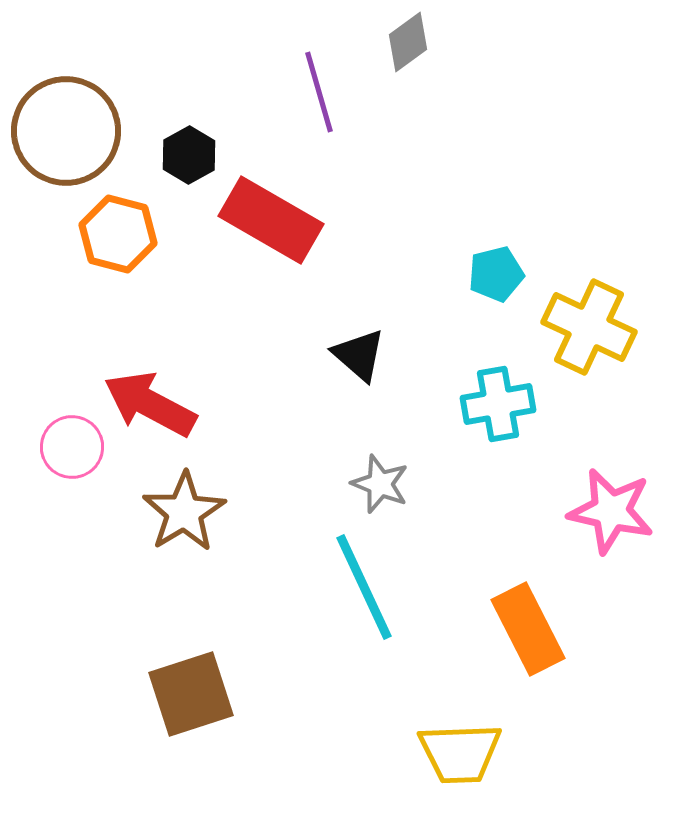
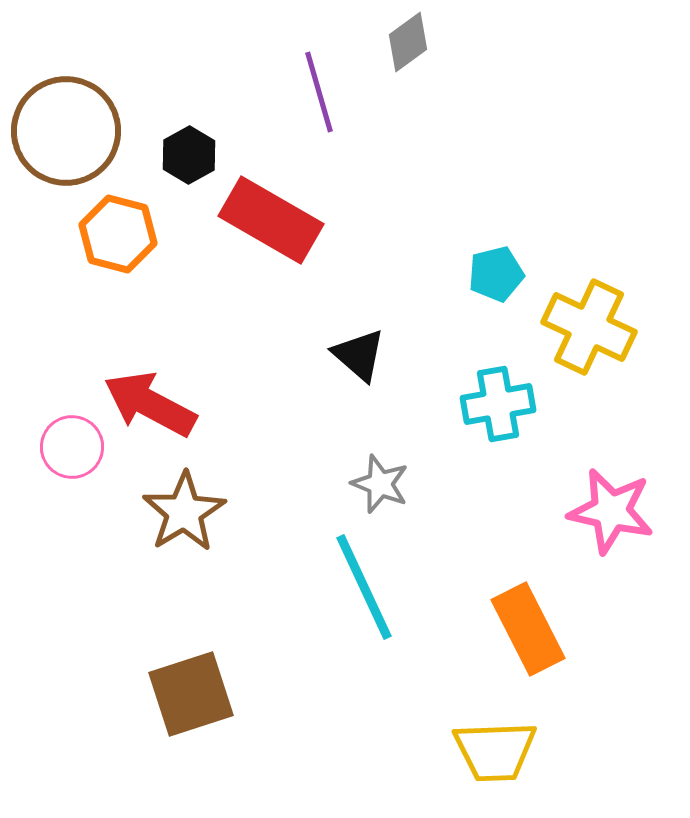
yellow trapezoid: moved 35 px right, 2 px up
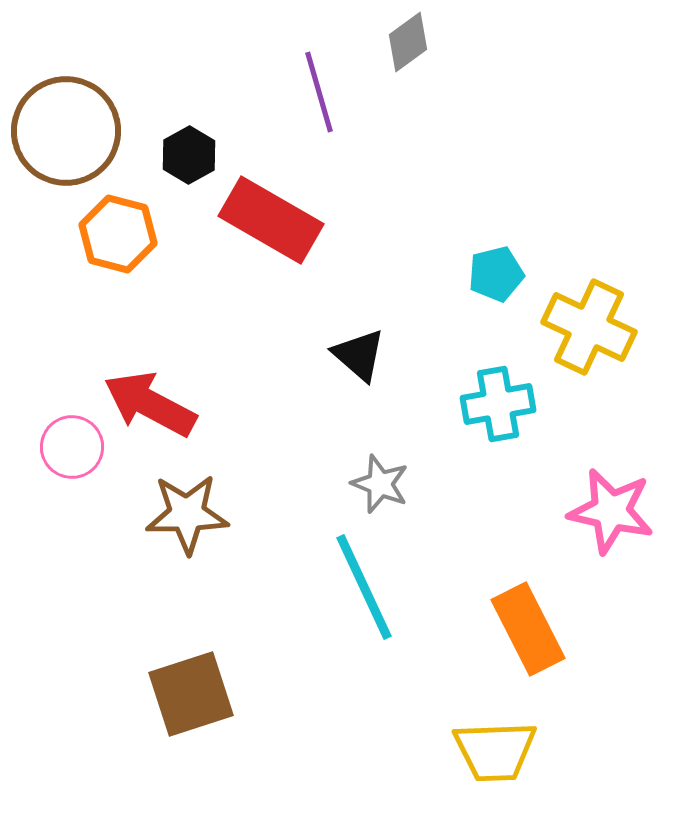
brown star: moved 3 px right, 2 px down; rotated 30 degrees clockwise
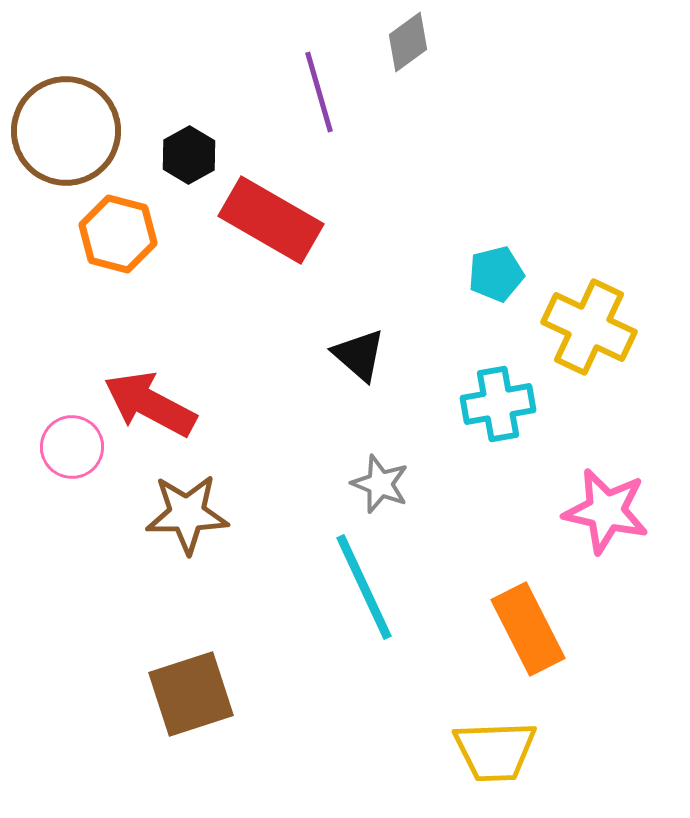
pink star: moved 5 px left
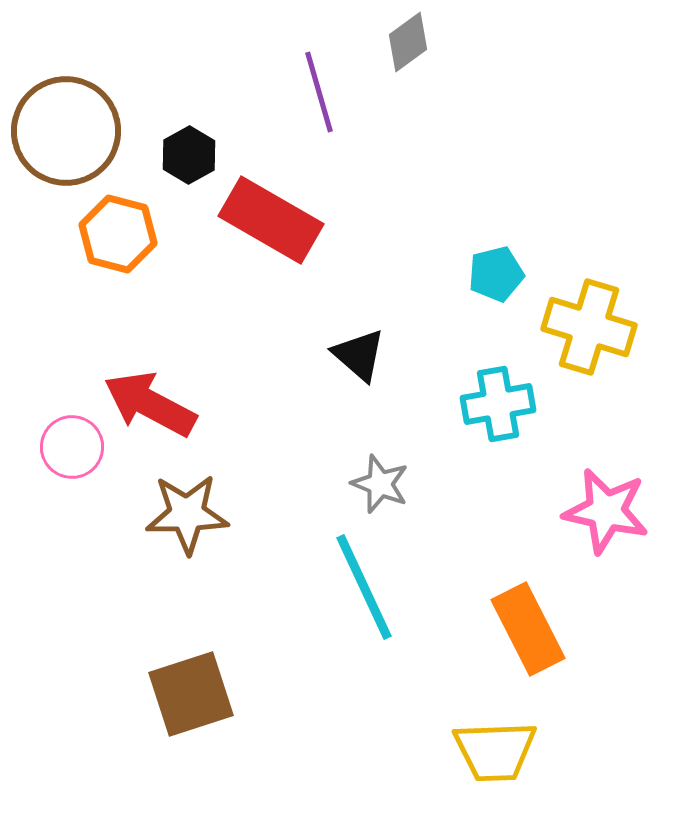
yellow cross: rotated 8 degrees counterclockwise
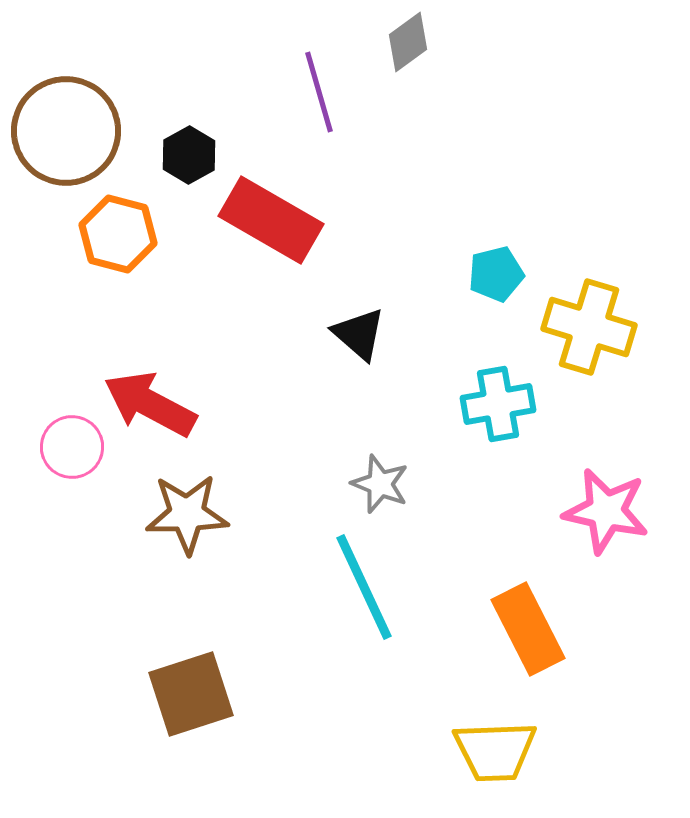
black triangle: moved 21 px up
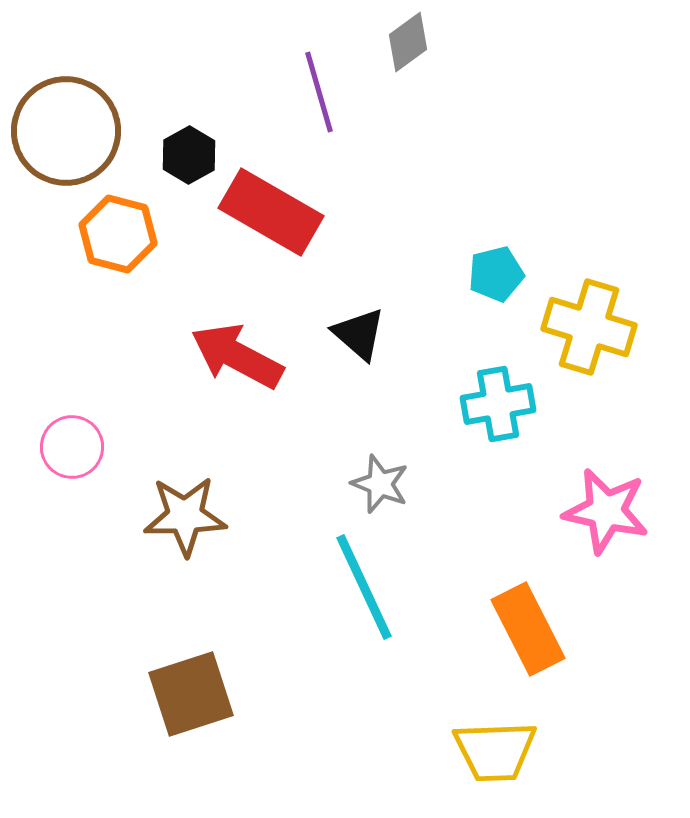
red rectangle: moved 8 px up
red arrow: moved 87 px right, 48 px up
brown star: moved 2 px left, 2 px down
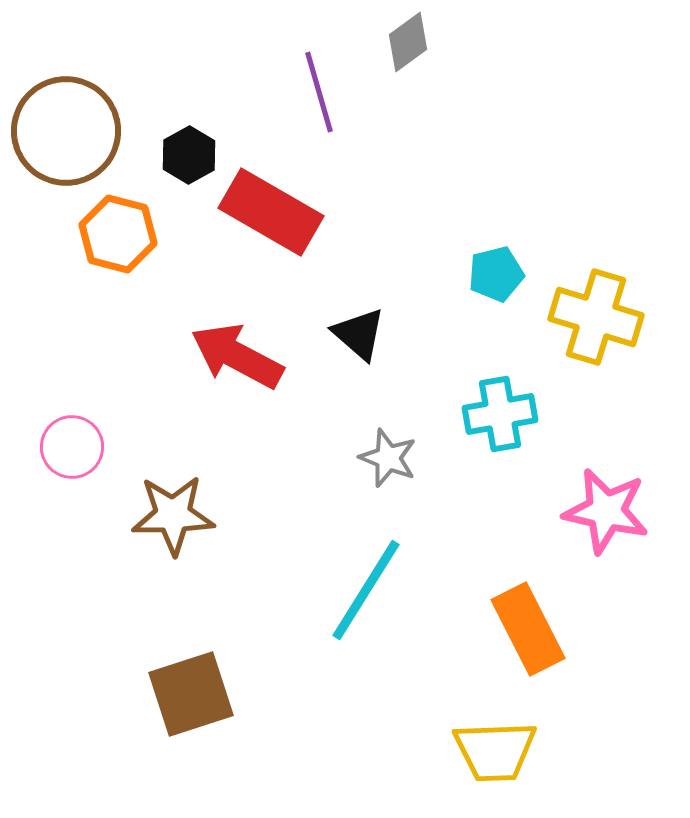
yellow cross: moved 7 px right, 10 px up
cyan cross: moved 2 px right, 10 px down
gray star: moved 8 px right, 26 px up
brown star: moved 12 px left, 1 px up
cyan line: moved 2 px right, 3 px down; rotated 57 degrees clockwise
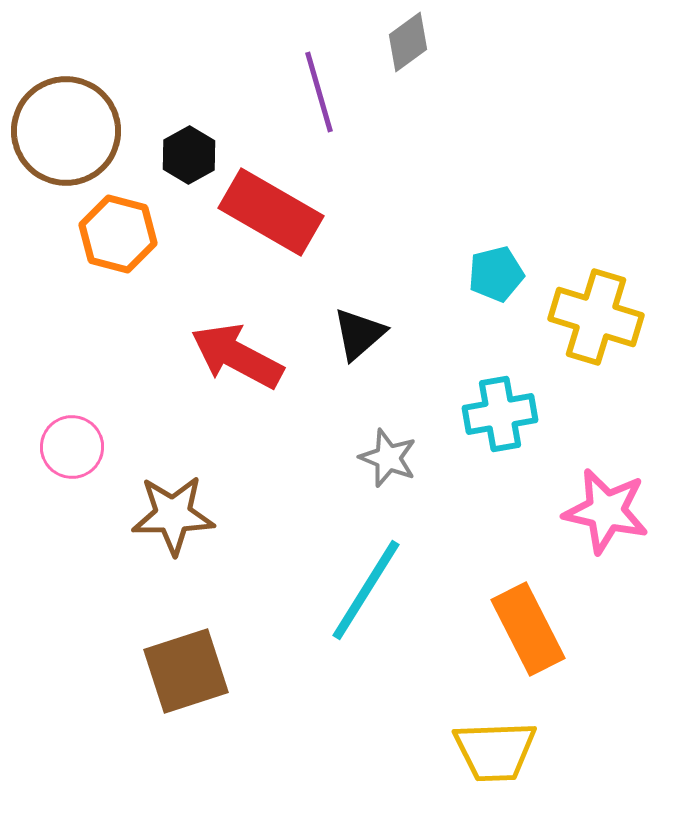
black triangle: rotated 38 degrees clockwise
brown square: moved 5 px left, 23 px up
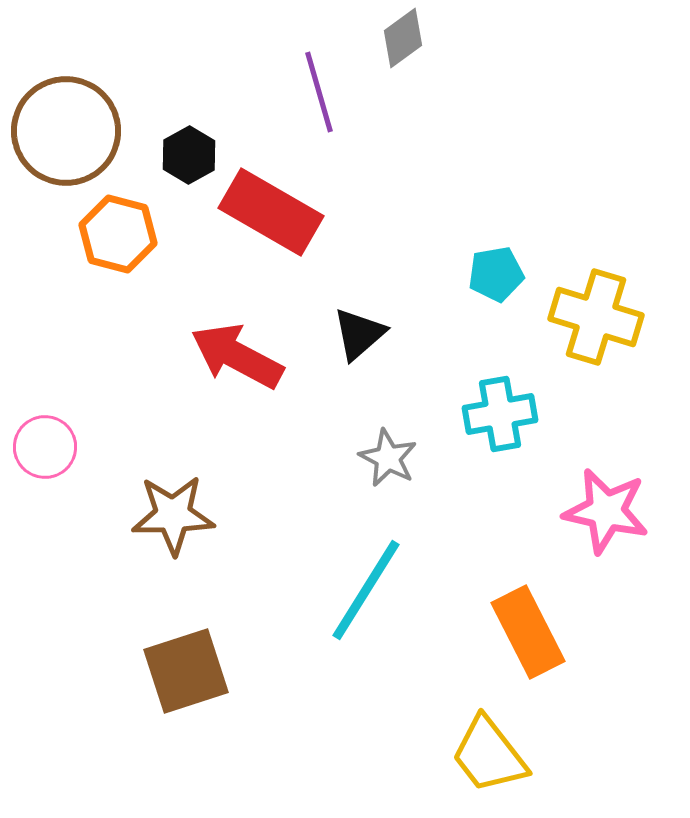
gray diamond: moved 5 px left, 4 px up
cyan pentagon: rotated 4 degrees clockwise
pink circle: moved 27 px left
gray star: rotated 6 degrees clockwise
orange rectangle: moved 3 px down
yellow trapezoid: moved 6 px left, 4 px down; rotated 54 degrees clockwise
